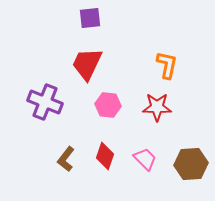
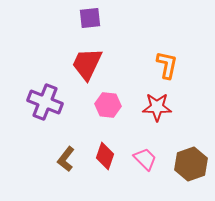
brown hexagon: rotated 16 degrees counterclockwise
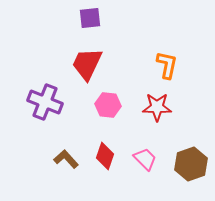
brown L-shape: rotated 100 degrees clockwise
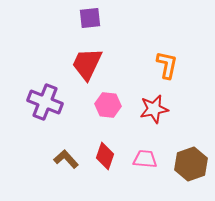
red star: moved 3 px left, 2 px down; rotated 12 degrees counterclockwise
pink trapezoid: rotated 40 degrees counterclockwise
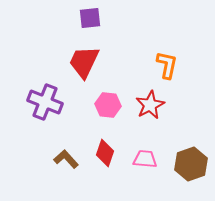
red trapezoid: moved 3 px left, 2 px up
red star: moved 4 px left, 4 px up; rotated 16 degrees counterclockwise
red diamond: moved 3 px up
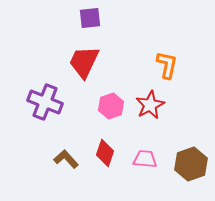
pink hexagon: moved 3 px right, 1 px down; rotated 25 degrees counterclockwise
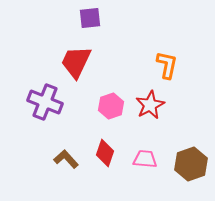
red trapezoid: moved 8 px left
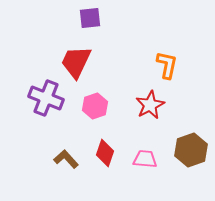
purple cross: moved 1 px right, 4 px up
pink hexagon: moved 16 px left
brown hexagon: moved 14 px up
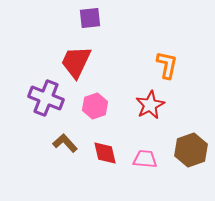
red diamond: rotated 32 degrees counterclockwise
brown L-shape: moved 1 px left, 16 px up
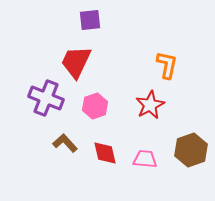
purple square: moved 2 px down
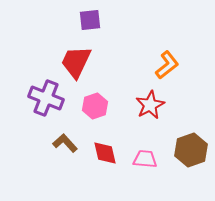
orange L-shape: rotated 40 degrees clockwise
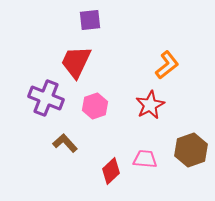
red diamond: moved 6 px right, 18 px down; rotated 60 degrees clockwise
